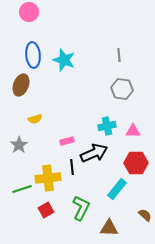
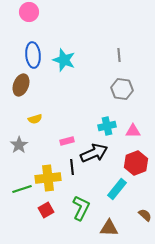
red hexagon: rotated 20 degrees counterclockwise
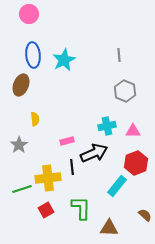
pink circle: moved 2 px down
cyan star: rotated 25 degrees clockwise
gray hexagon: moved 3 px right, 2 px down; rotated 15 degrees clockwise
yellow semicircle: rotated 80 degrees counterclockwise
cyan rectangle: moved 3 px up
green L-shape: rotated 25 degrees counterclockwise
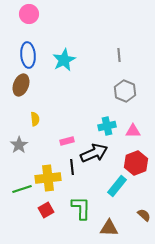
blue ellipse: moved 5 px left
brown semicircle: moved 1 px left
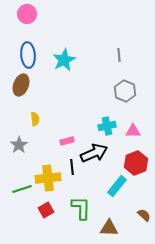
pink circle: moved 2 px left
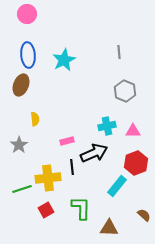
gray line: moved 3 px up
